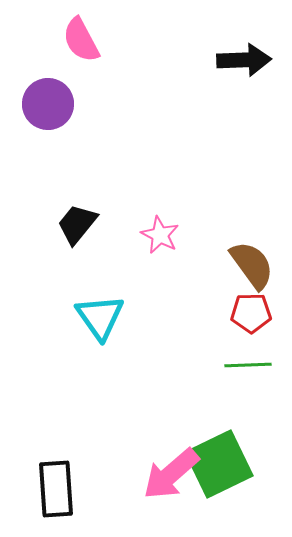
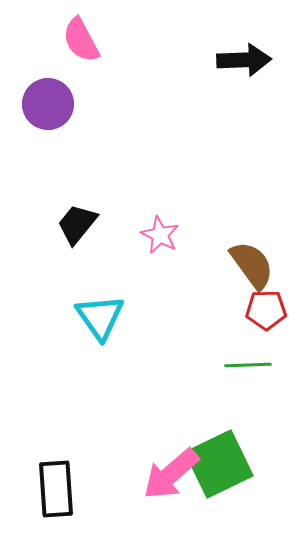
red pentagon: moved 15 px right, 3 px up
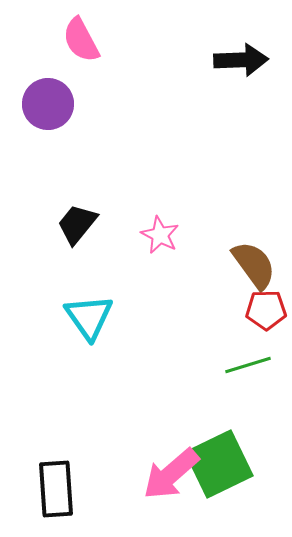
black arrow: moved 3 px left
brown semicircle: moved 2 px right
cyan triangle: moved 11 px left
green line: rotated 15 degrees counterclockwise
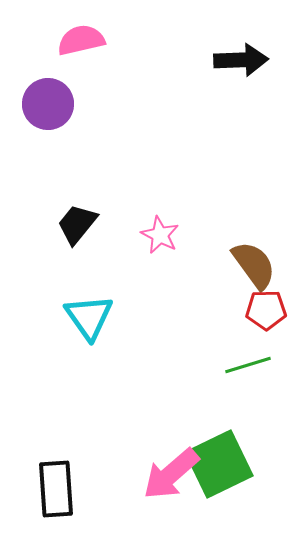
pink semicircle: rotated 105 degrees clockwise
